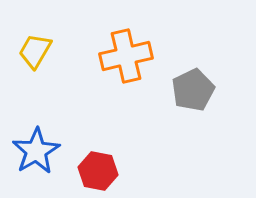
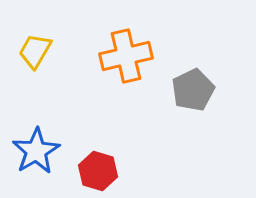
red hexagon: rotated 6 degrees clockwise
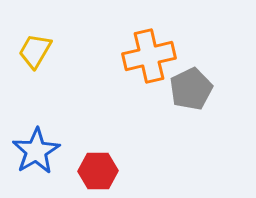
orange cross: moved 23 px right
gray pentagon: moved 2 px left, 1 px up
red hexagon: rotated 18 degrees counterclockwise
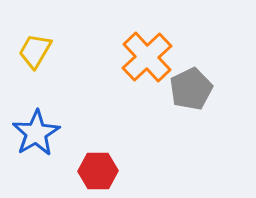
orange cross: moved 2 px left, 1 px down; rotated 30 degrees counterclockwise
blue star: moved 18 px up
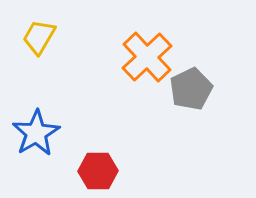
yellow trapezoid: moved 4 px right, 14 px up
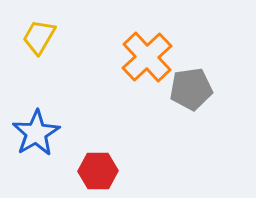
gray pentagon: rotated 18 degrees clockwise
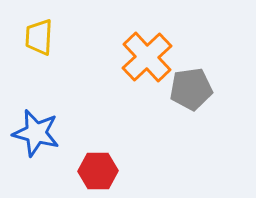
yellow trapezoid: rotated 27 degrees counterclockwise
blue star: rotated 27 degrees counterclockwise
